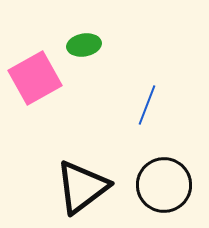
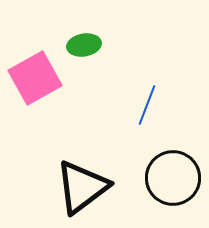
black circle: moved 9 px right, 7 px up
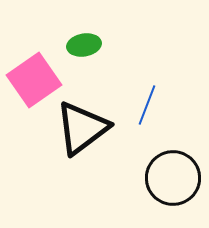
pink square: moved 1 px left, 2 px down; rotated 6 degrees counterclockwise
black triangle: moved 59 px up
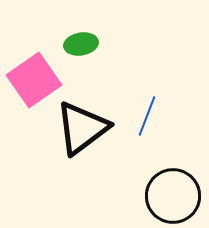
green ellipse: moved 3 px left, 1 px up
blue line: moved 11 px down
black circle: moved 18 px down
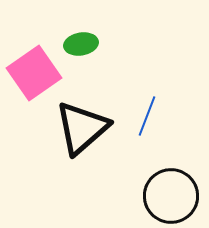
pink square: moved 7 px up
black triangle: rotated 4 degrees counterclockwise
black circle: moved 2 px left
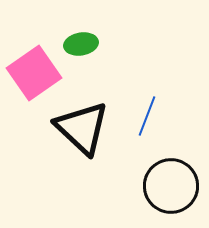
black triangle: rotated 36 degrees counterclockwise
black circle: moved 10 px up
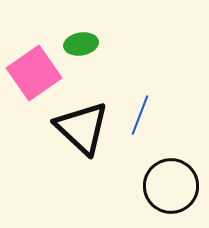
blue line: moved 7 px left, 1 px up
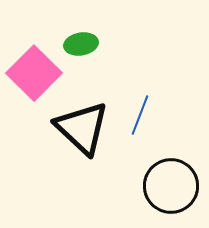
pink square: rotated 10 degrees counterclockwise
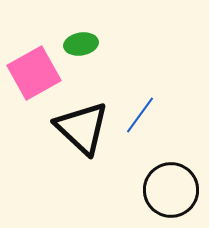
pink square: rotated 16 degrees clockwise
blue line: rotated 15 degrees clockwise
black circle: moved 4 px down
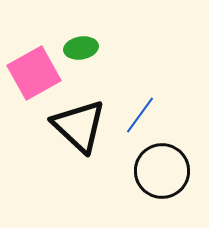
green ellipse: moved 4 px down
black triangle: moved 3 px left, 2 px up
black circle: moved 9 px left, 19 px up
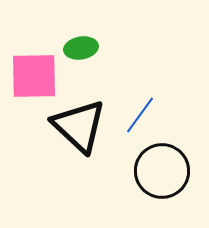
pink square: moved 3 px down; rotated 28 degrees clockwise
